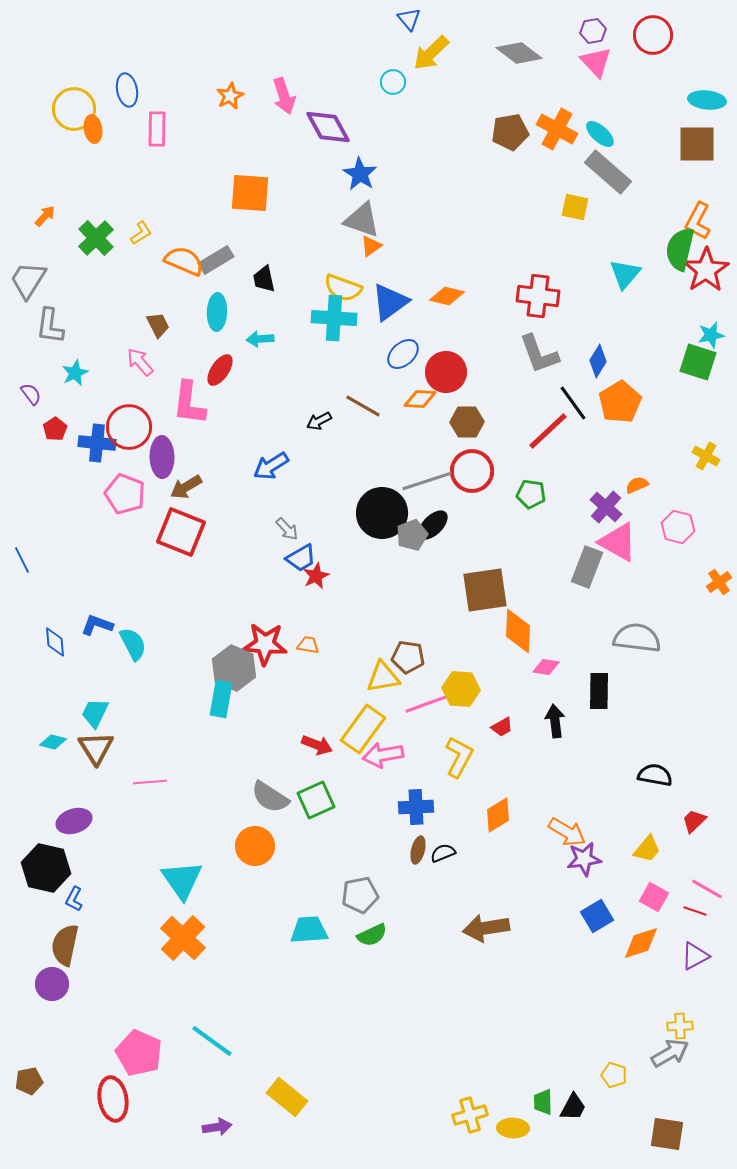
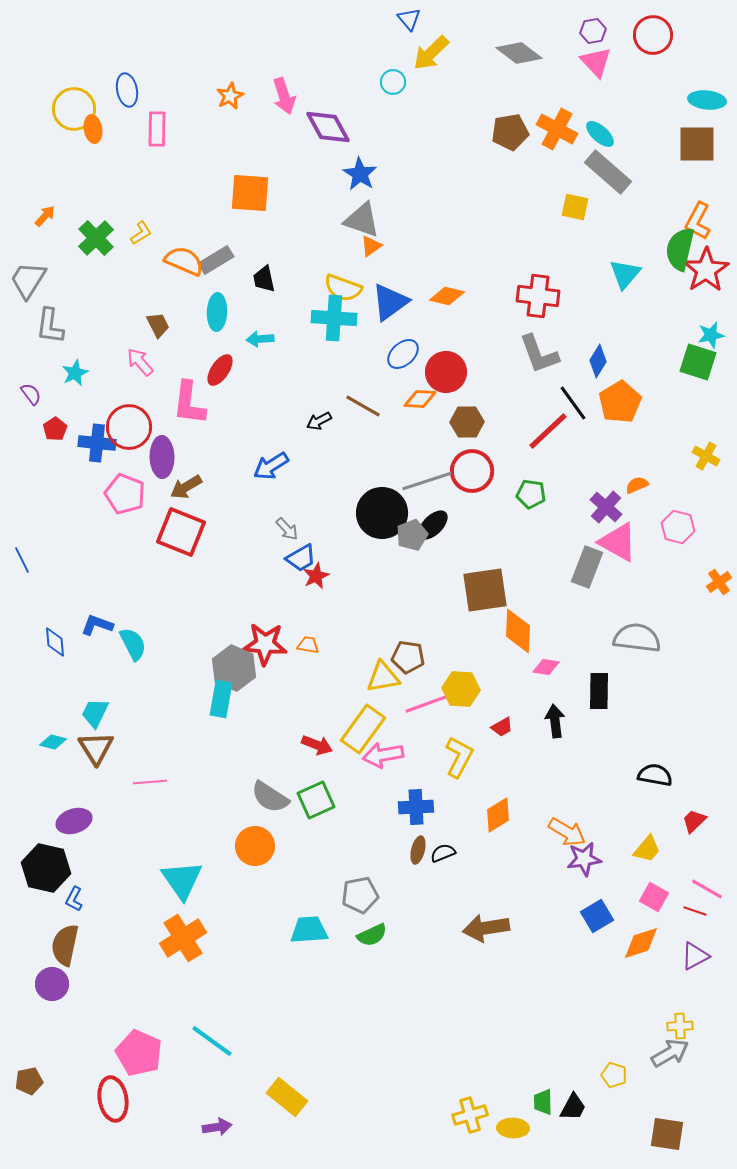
orange cross at (183, 938): rotated 15 degrees clockwise
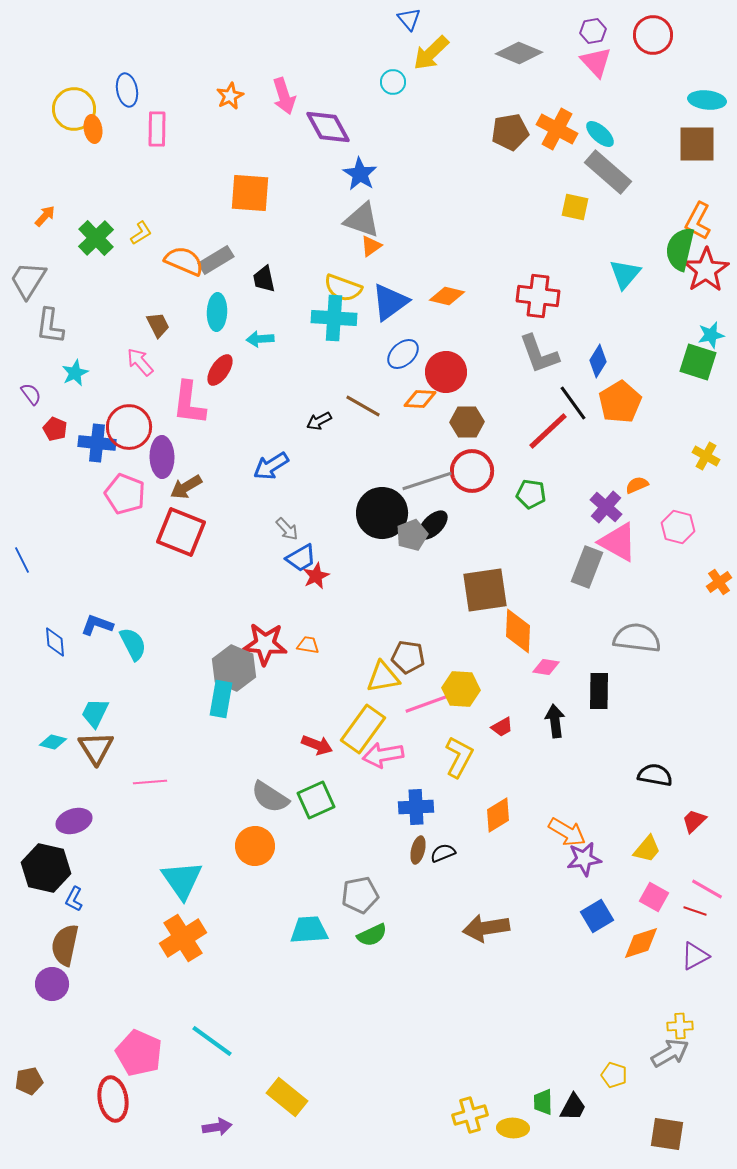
gray diamond at (519, 53): rotated 15 degrees counterclockwise
red pentagon at (55, 429): rotated 15 degrees counterclockwise
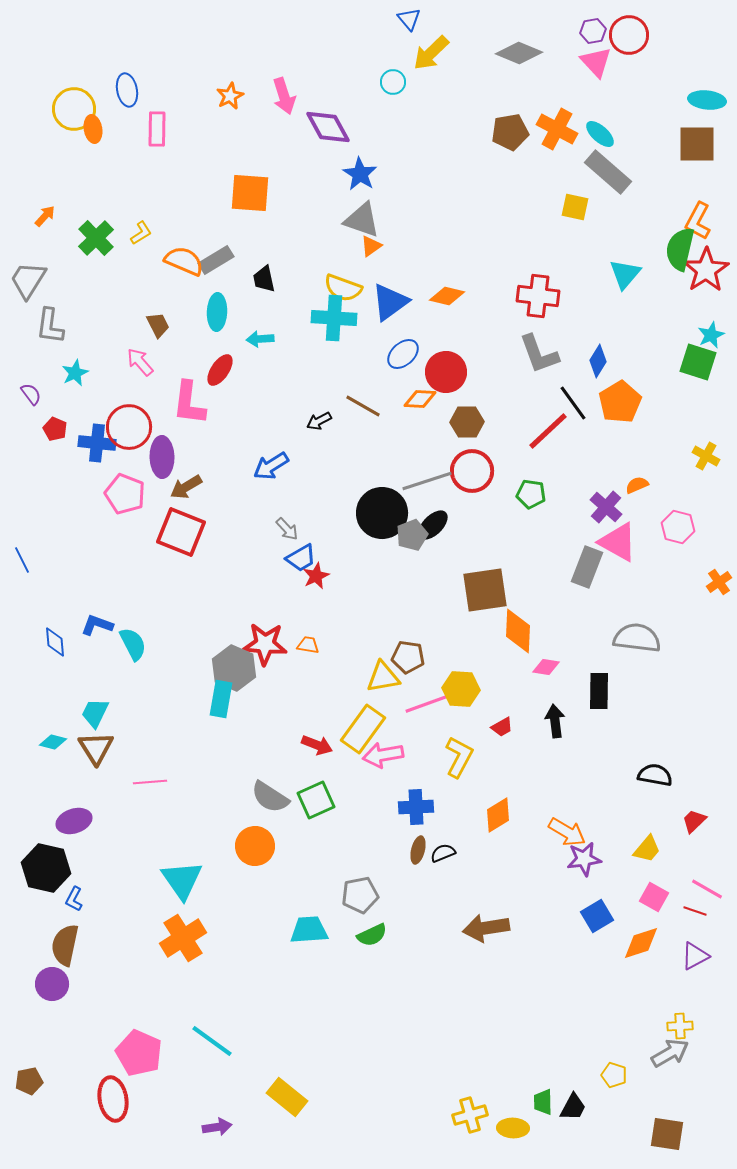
red circle at (653, 35): moved 24 px left
cyan star at (711, 335): rotated 12 degrees counterclockwise
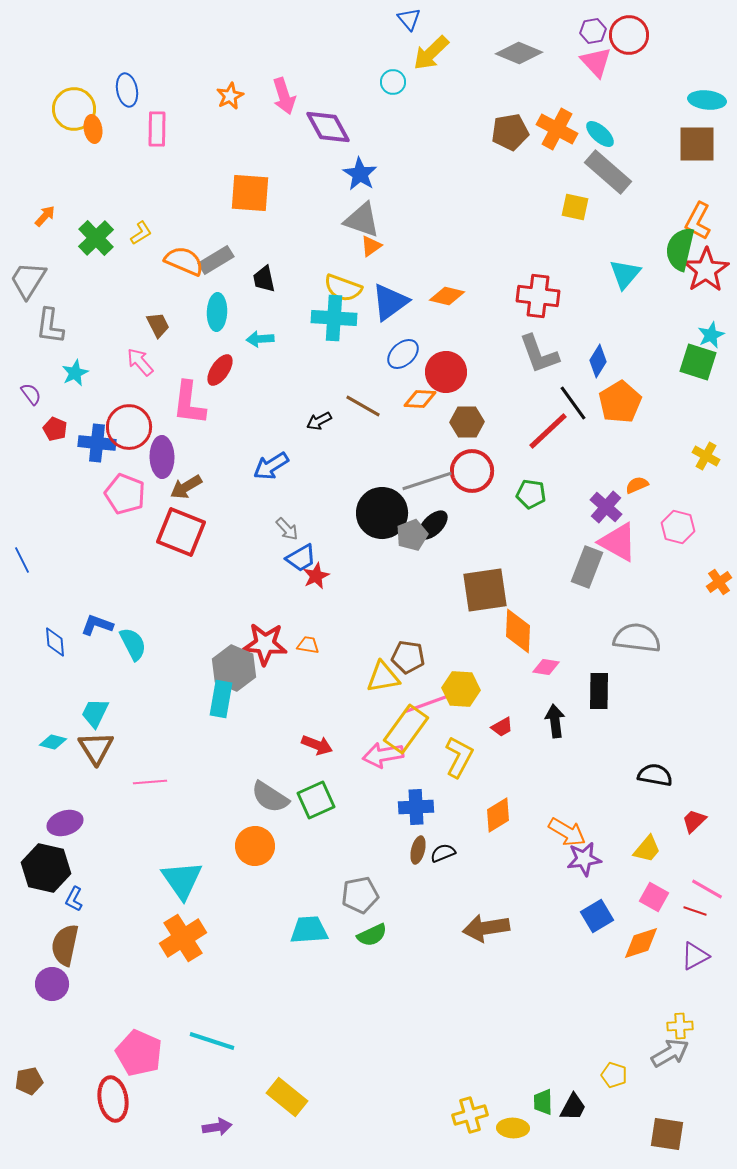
yellow rectangle at (363, 729): moved 43 px right
purple ellipse at (74, 821): moved 9 px left, 2 px down
cyan line at (212, 1041): rotated 18 degrees counterclockwise
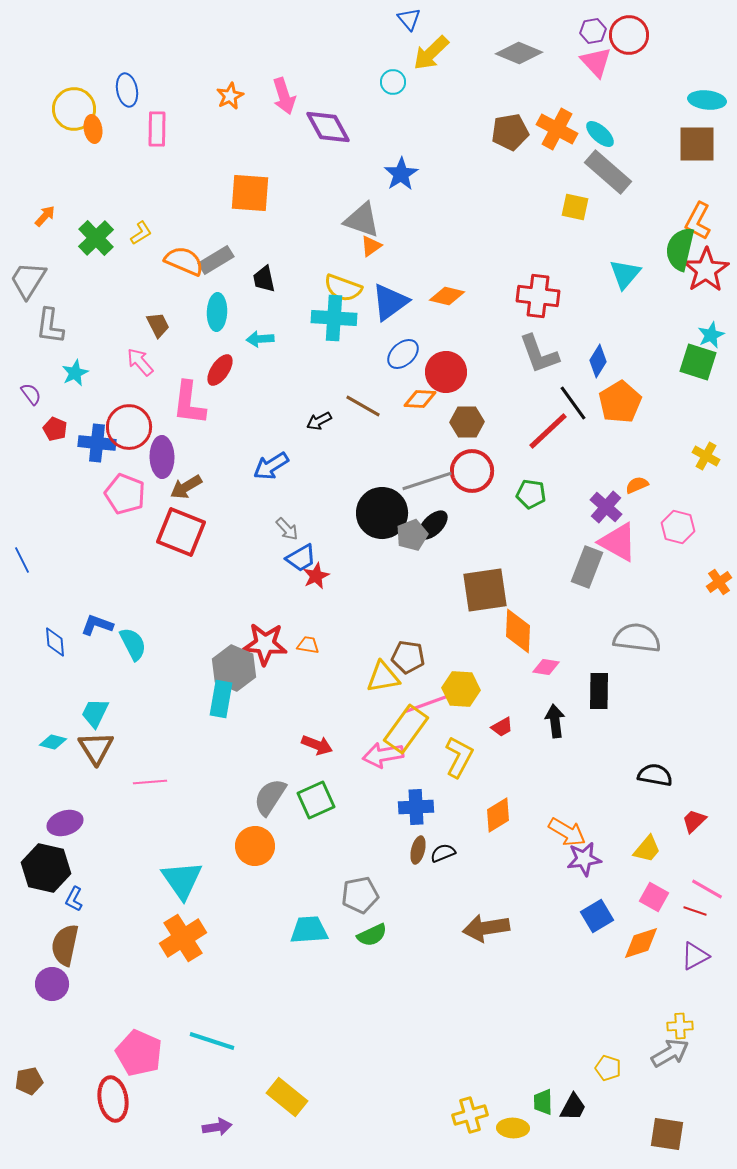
blue star at (360, 174): moved 41 px right; rotated 8 degrees clockwise
gray semicircle at (270, 797): rotated 90 degrees clockwise
yellow pentagon at (614, 1075): moved 6 px left, 7 px up
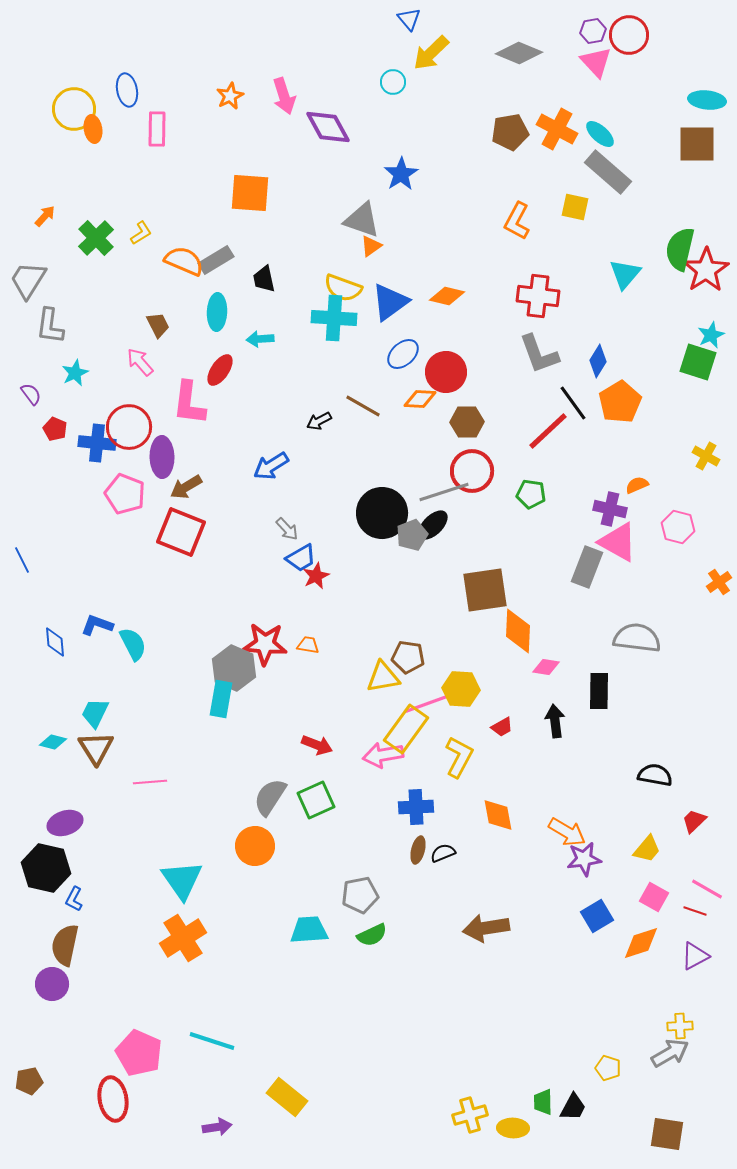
orange L-shape at (698, 221): moved 181 px left
gray line at (427, 481): moved 17 px right, 11 px down
purple cross at (606, 507): moved 4 px right, 2 px down; rotated 28 degrees counterclockwise
orange diamond at (498, 815): rotated 69 degrees counterclockwise
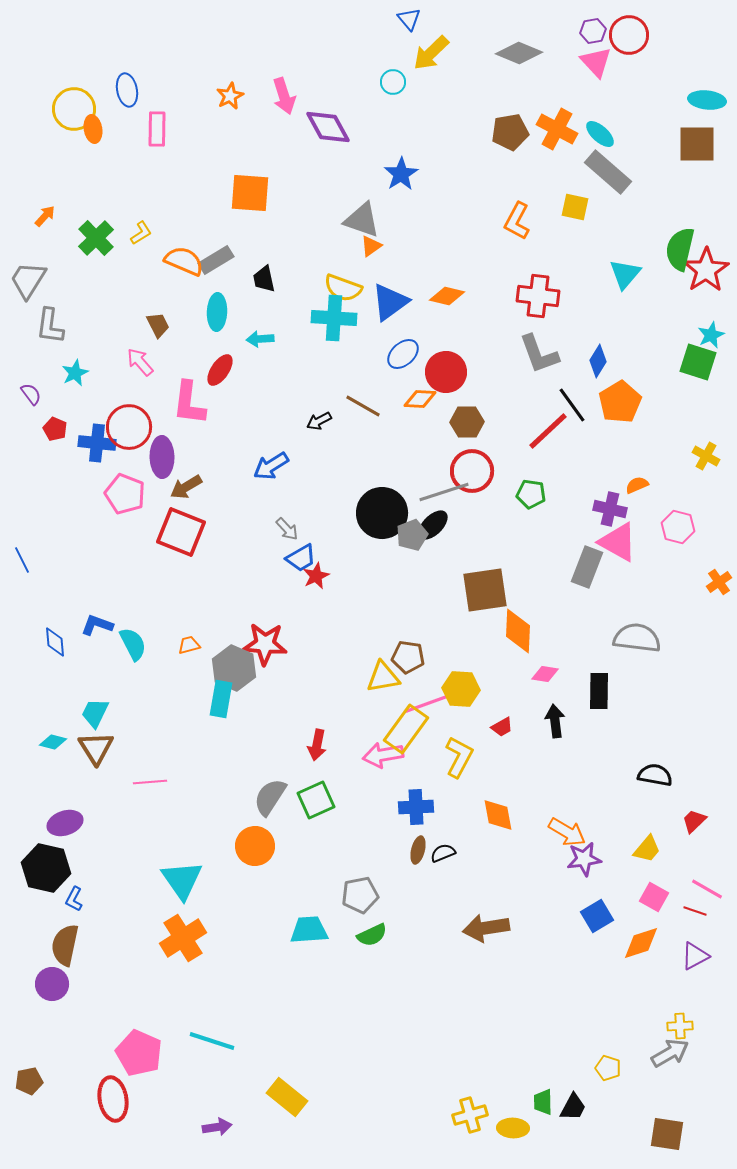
black line at (573, 403): moved 1 px left, 2 px down
orange trapezoid at (308, 645): moved 119 px left; rotated 25 degrees counterclockwise
pink diamond at (546, 667): moved 1 px left, 7 px down
red arrow at (317, 745): rotated 80 degrees clockwise
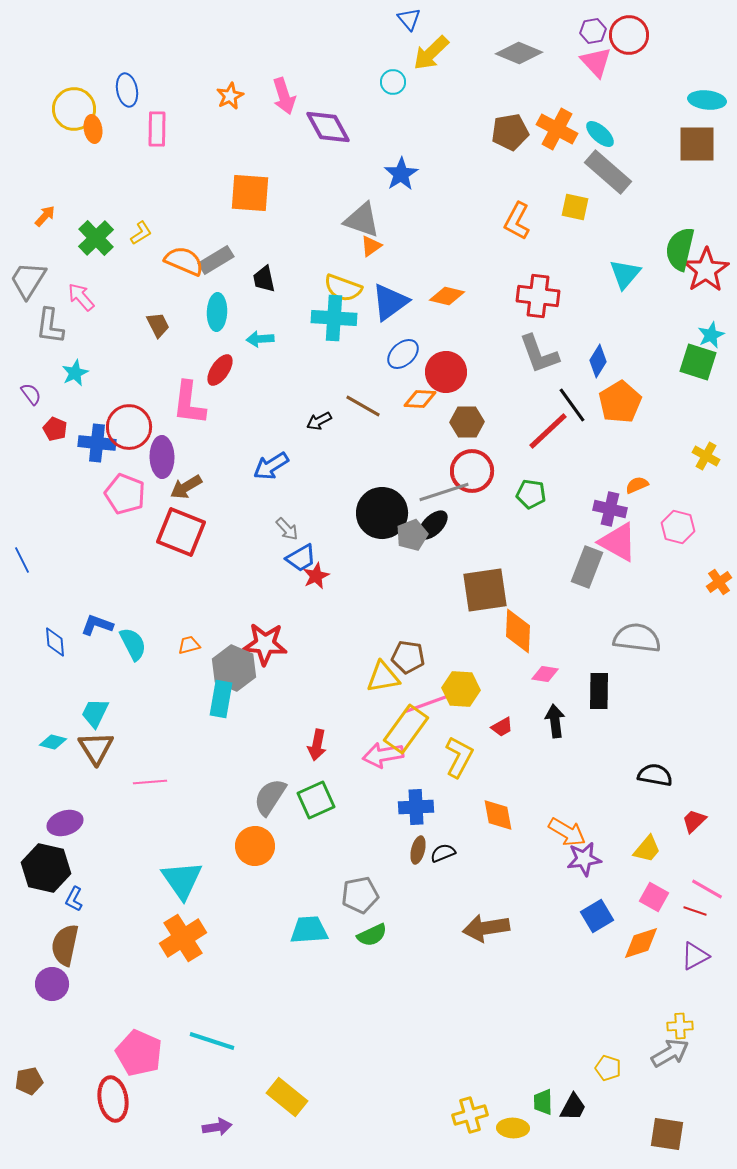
pink arrow at (140, 362): moved 59 px left, 65 px up
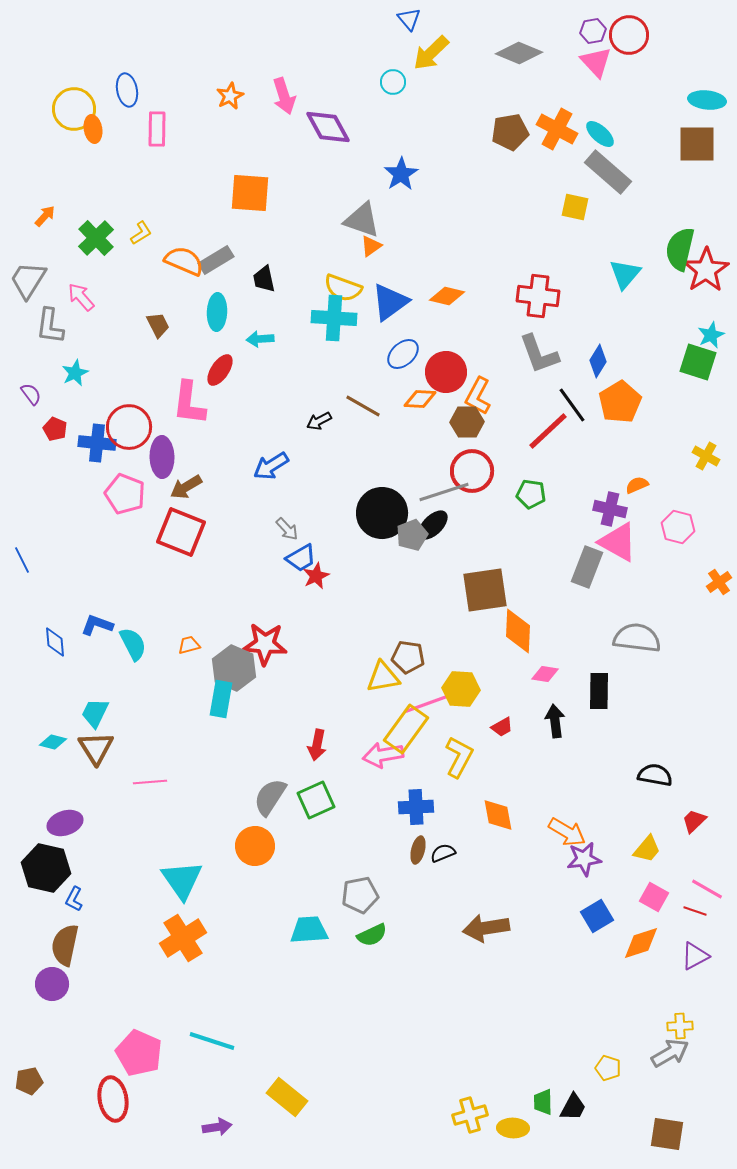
orange L-shape at (517, 221): moved 39 px left, 175 px down
